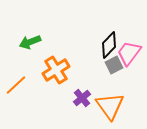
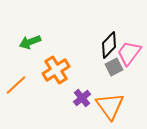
gray square: moved 2 px down
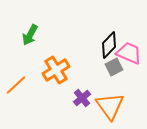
green arrow: moved 7 px up; rotated 40 degrees counterclockwise
pink trapezoid: rotated 76 degrees clockwise
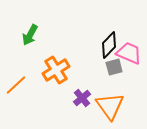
gray square: rotated 12 degrees clockwise
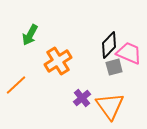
orange cross: moved 2 px right, 9 px up
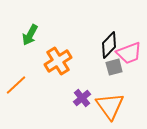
pink trapezoid: rotated 136 degrees clockwise
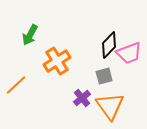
orange cross: moved 1 px left
gray square: moved 10 px left, 9 px down
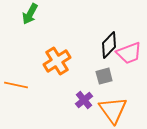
green arrow: moved 21 px up
orange line: rotated 55 degrees clockwise
purple cross: moved 2 px right, 2 px down
orange triangle: moved 3 px right, 4 px down
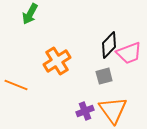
orange line: rotated 10 degrees clockwise
purple cross: moved 1 px right, 11 px down; rotated 18 degrees clockwise
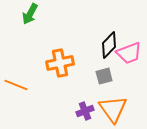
orange cross: moved 3 px right, 2 px down; rotated 20 degrees clockwise
orange triangle: moved 1 px up
